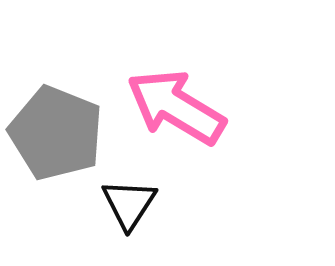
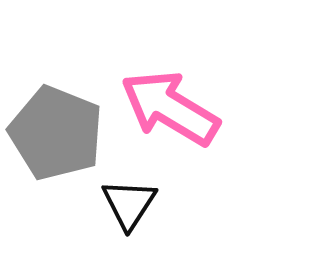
pink arrow: moved 6 px left, 1 px down
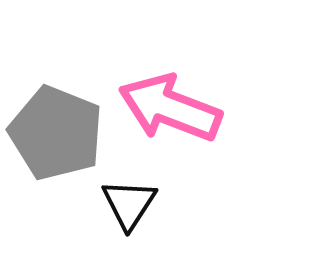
pink arrow: rotated 10 degrees counterclockwise
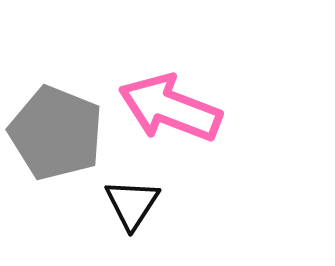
black triangle: moved 3 px right
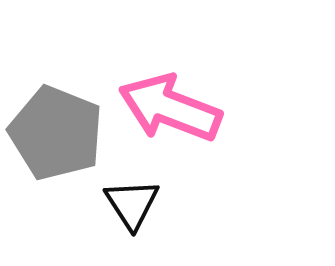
black triangle: rotated 6 degrees counterclockwise
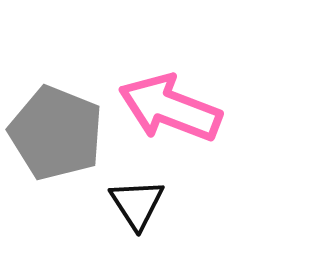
black triangle: moved 5 px right
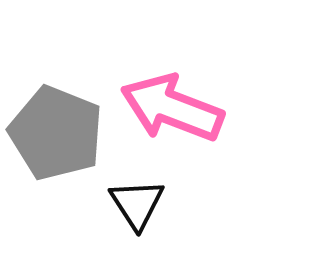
pink arrow: moved 2 px right
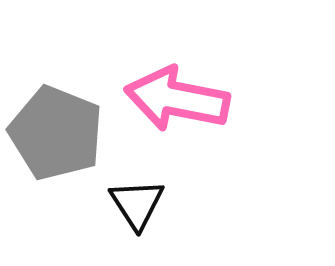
pink arrow: moved 5 px right, 9 px up; rotated 10 degrees counterclockwise
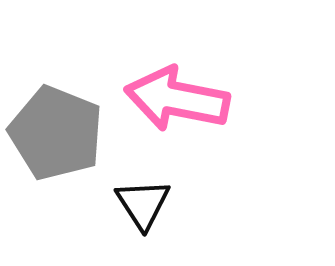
black triangle: moved 6 px right
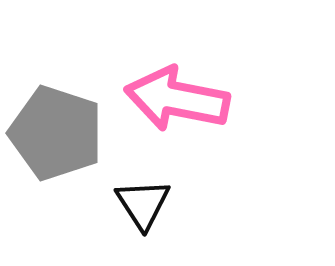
gray pentagon: rotated 4 degrees counterclockwise
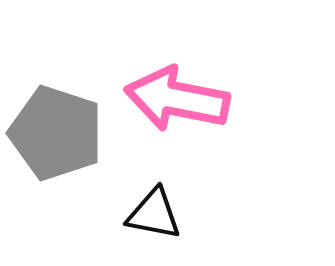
black triangle: moved 11 px right, 10 px down; rotated 46 degrees counterclockwise
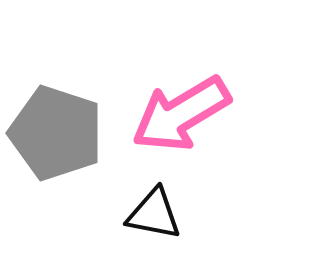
pink arrow: moved 4 px right, 15 px down; rotated 42 degrees counterclockwise
